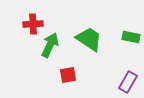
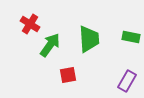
red cross: moved 3 px left; rotated 36 degrees clockwise
green trapezoid: rotated 52 degrees clockwise
green arrow: rotated 10 degrees clockwise
purple rectangle: moved 1 px left, 1 px up
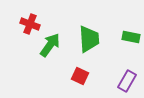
red cross: rotated 12 degrees counterclockwise
red square: moved 12 px right, 1 px down; rotated 36 degrees clockwise
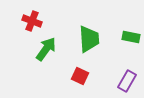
red cross: moved 2 px right, 3 px up
green arrow: moved 4 px left, 4 px down
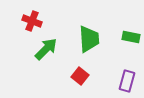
green arrow: rotated 10 degrees clockwise
red square: rotated 12 degrees clockwise
purple rectangle: rotated 15 degrees counterclockwise
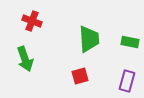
green rectangle: moved 1 px left, 5 px down
green arrow: moved 21 px left, 10 px down; rotated 115 degrees clockwise
red square: rotated 36 degrees clockwise
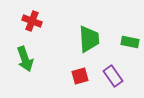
purple rectangle: moved 14 px left, 5 px up; rotated 50 degrees counterclockwise
